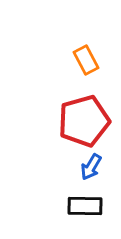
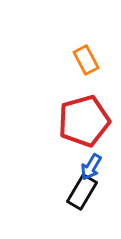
black rectangle: moved 3 px left, 14 px up; rotated 60 degrees counterclockwise
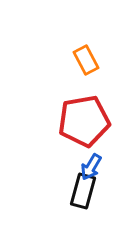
red pentagon: rotated 6 degrees clockwise
black rectangle: moved 1 px right, 1 px up; rotated 16 degrees counterclockwise
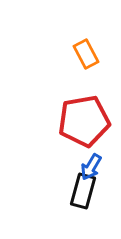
orange rectangle: moved 6 px up
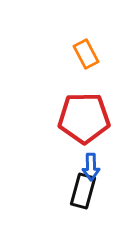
red pentagon: moved 3 px up; rotated 9 degrees clockwise
blue arrow: rotated 32 degrees counterclockwise
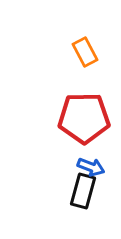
orange rectangle: moved 1 px left, 2 px up
blue arrow: rotated 68 degrees counterclockwise
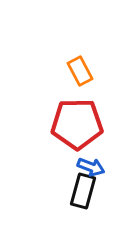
orange rectangle: moved 5 px left, 19 px down
red pentagon: moved 7 px left, 6 px down
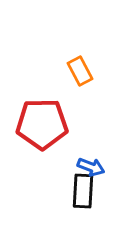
red pentagon: moved 35 px left
black rectangle: rotated 12 degrees counterclockwise
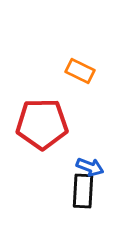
orange rectangle: rotated 36 degrees counterclockwise
blue arrow: moved 1 px left
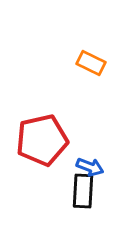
orange rectangle: moved 11 px right, 8 px up
red pentagon: moved 16 px down; rotated 12 degrees counterclockwise
